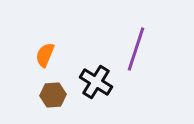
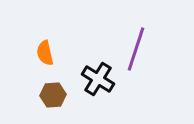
orange semicircle: moved 2 px up; rotated 35 degrees counterclockwise
black cross: moved 2 px right, 3 px up
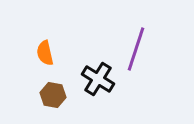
brown hexagon: rotated 15 degrees clockwise
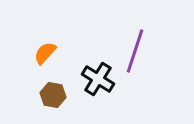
purple line: moved 1 px left, 2 px down
orange semicircle: rotated 55 degrees clockwise
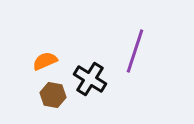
orange semicircle: moved 8 px down; rotated 25 degrees clockwise
black cross: moved 8 px left
